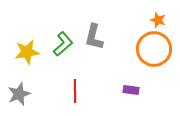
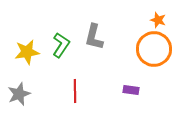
green L-shape: moved 2 px left, 1 px down; rotated 15 degrees counterclockwise
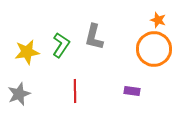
purple rectangle: moved 1 px right, 1 px down
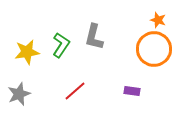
red line: rotated 50 degrees clockwise
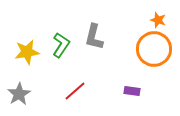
gray star: rotated 10 degrees counterclockwise
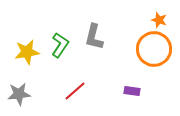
orange star: moved 1 px right
green L-shape: moved 1 px left
gray star: rotated 25 degrees clockwise
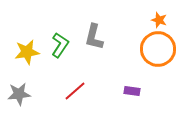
orange circle: moved 4 px right
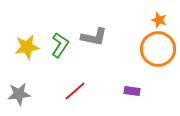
gray L-shape: rotated 92 degrees counterclockwise
yellow star: moved 5 px up
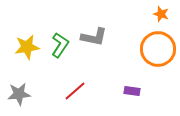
orange star: moved 2 px right, 6 px up
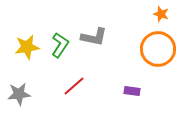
red line: moved 1 px left, 5 px up
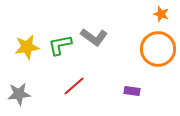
gray L-shape: rotated 24 degrees clockwise
green L-shape: rotated 135 degrees counterclockwise
